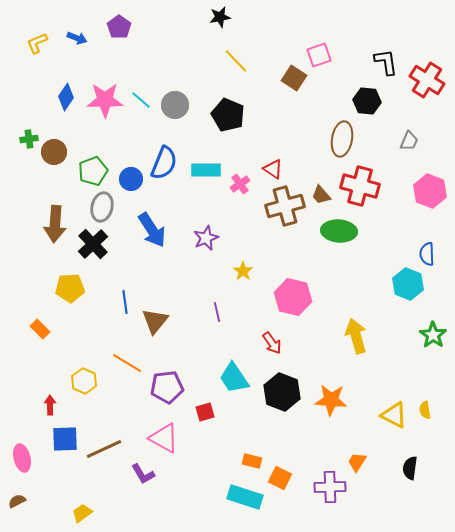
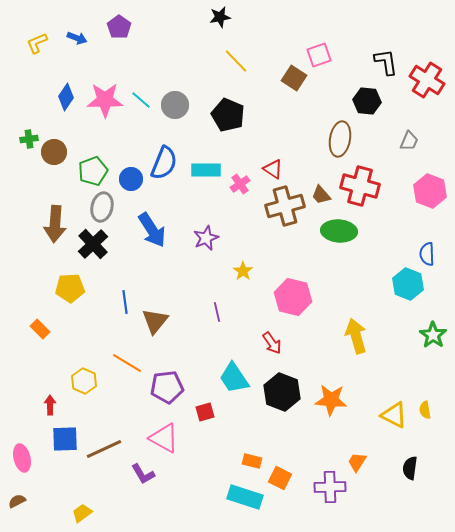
brown ellipse at (342, 139): moved 2 px left
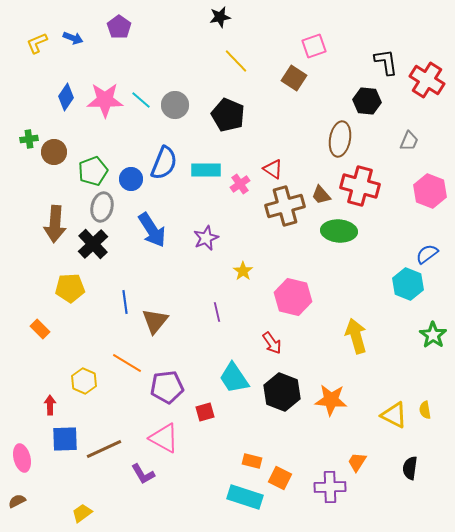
blue arrow at (77, 38): moved 4 px left
pink square at (319, 55): moved 5 px left, 9 px up
blue semicircle at (427, 254): rotated 55 degrees clockwise
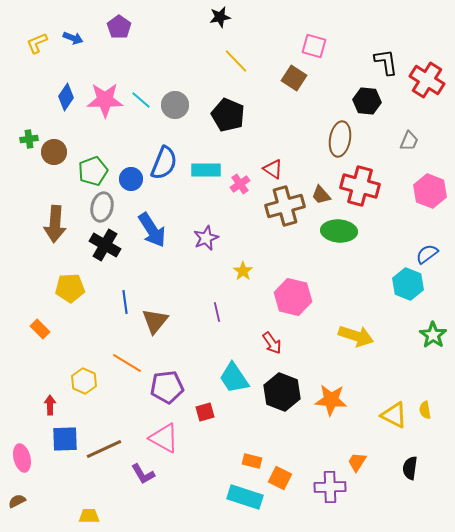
pink square at (314, 46): rotated 35 degrees clockwise
black cross at (93, 244): moved 12 px right, 1 px down; rotated 16 degrees counterclockwise
yellow arrow at (356, 336): rotated 124 degrees clockwise
yellow trapezoid at (82, 513): moved 7 px right, 3 px down; rotated 35 degrees clockwise
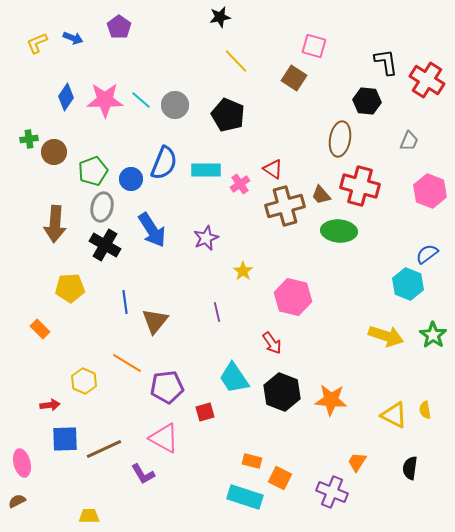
yellow arrow at (356, 336): moved 30 px right
red arrow at (50, 405): rotated 84 degrees clockwise
pink ellipse at (22, 458): moved 5 px down
purple cross at (330, 487): moved 2 px right, 5 px down; rotated 24 degrees clockwise
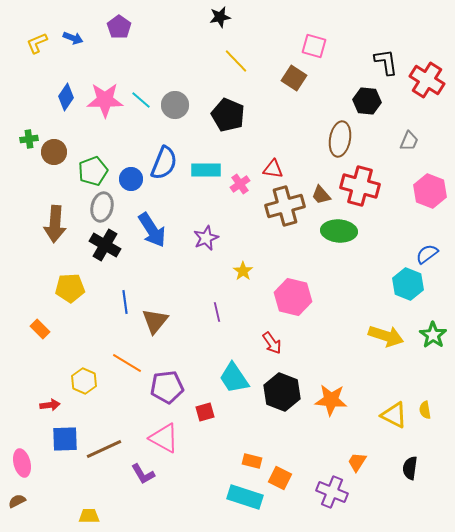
red triangle at (273, 169): rotated 25 degrees counterclockwise
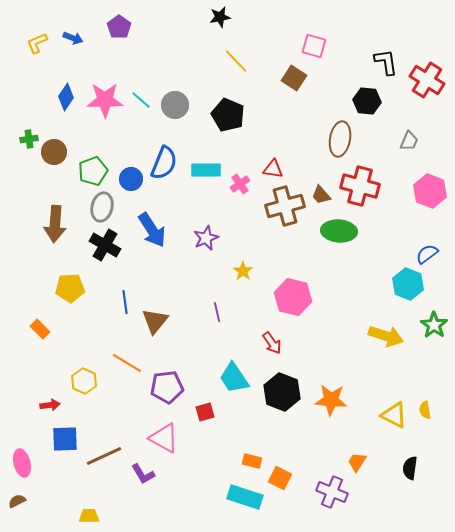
green star at (433, 335): moved 1 px right, 10 px up
brown line at (104, 449): moved 7 px down
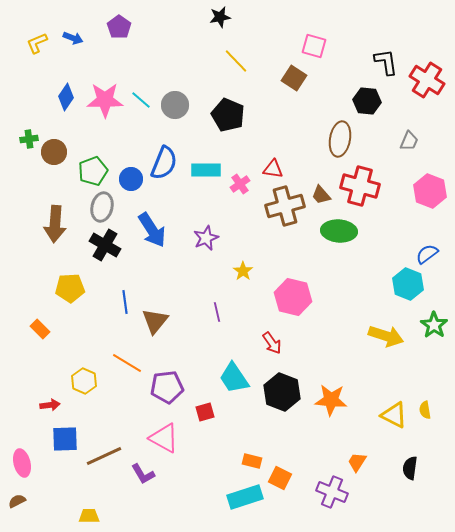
cyan rectangle at (245, 497): rotated 36 degrees counterclockwise
